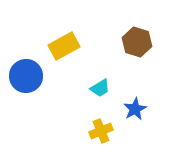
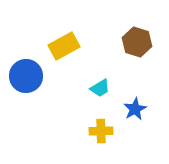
yellow cross: rotated 20 degrees clockwise
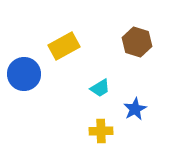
blue circle: moved 2 px left, 2 px up
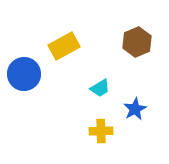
brown hexagon: rotated 20 degrees clockwise
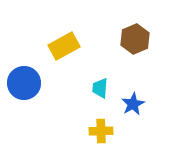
brown hexagon: moved 2 px left, 3 px up
blue circle: moved 9 px down
cyan trapezoid: rotated 125 degrees clockwise
blue star: moved 2 px left, 5 px up
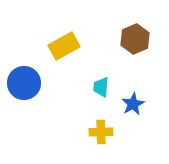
cyan trapezoid: moved 1 px right, 1 px up
yellow cross: moved 1 px down
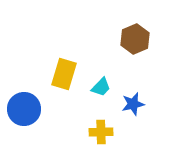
yellow rectangle: moved 28 px down; rotated 44 degrees counterclockwise
blue circle: moved 26 px down
cyan trapezoid: rotated 140 degrees counterclockwise
blue star: rotated 15 degrees clockwise
